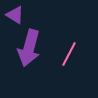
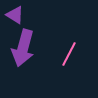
purple arrow: moved 6 px left
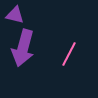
purple triangle: rotated 18 degrees counterclockwise
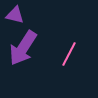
purple arrow: rotated 18 degrees clockwise
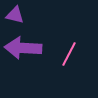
purple arrow: rotated 60 degrees clockwise
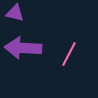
purple triangle: moved 2 px up
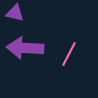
purple arrow: moved 2 px right
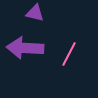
purple triangle: moved 20 px right
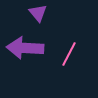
purple triangle: moved 3 px right; rotated 36 degrees clockwise
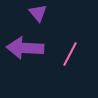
pink line: moved 1 px right
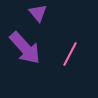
purple arrow: rotated 135 degrees counterclockwise
